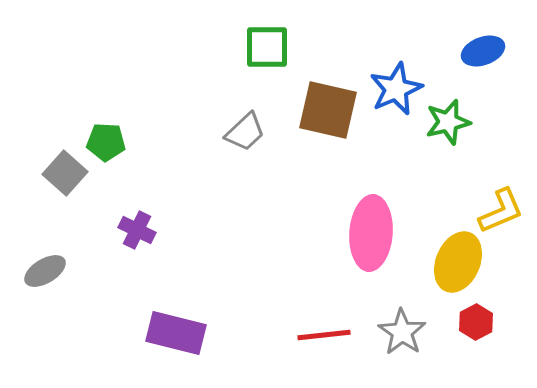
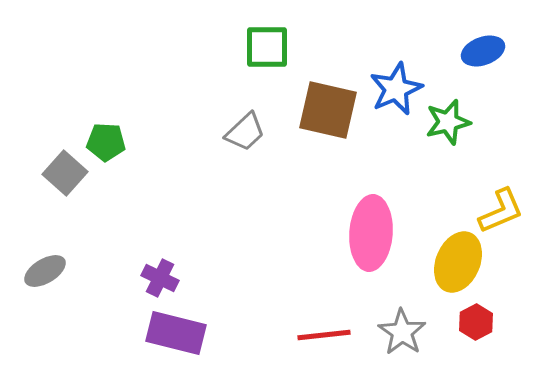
purple cross: moved 23 px right, 48 px down
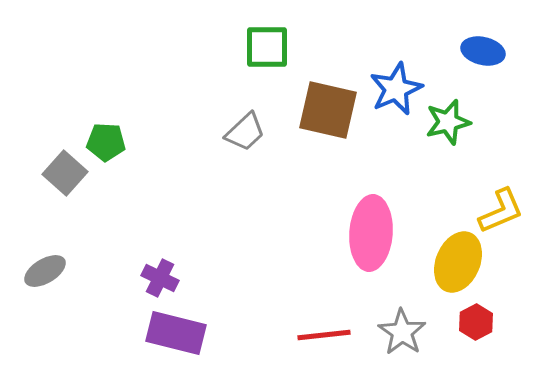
blue ellipse: rotated 33 degrees clockwise
